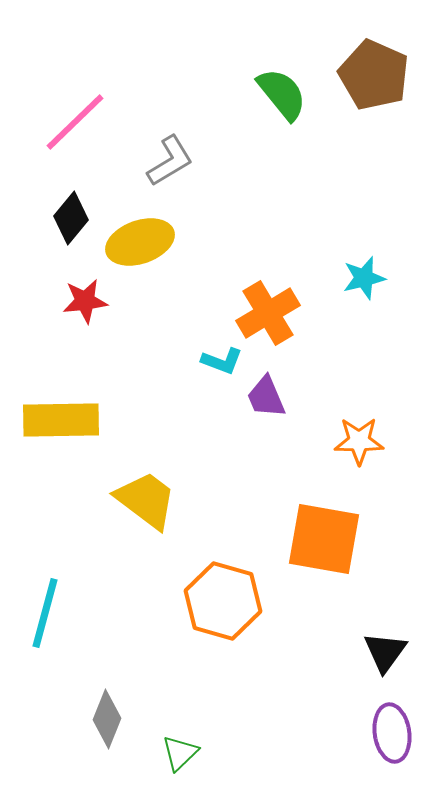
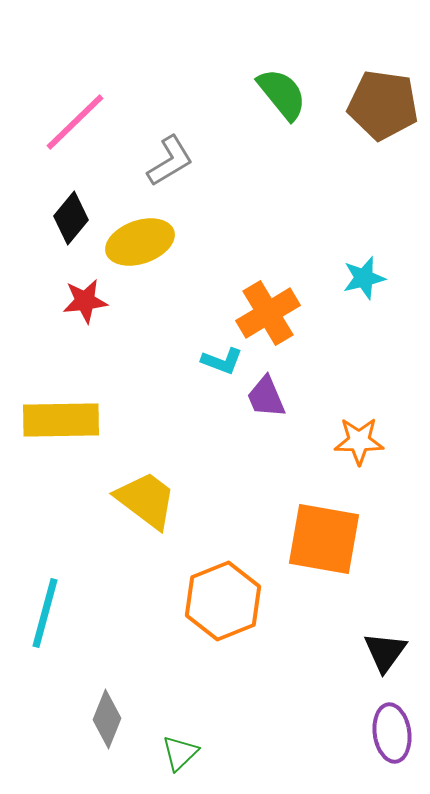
brown pentagon: moved 9 px right, 30 px down; rotated 16 degrees counterclockwise
orange hexagon: rotated 22 degrees clockwise
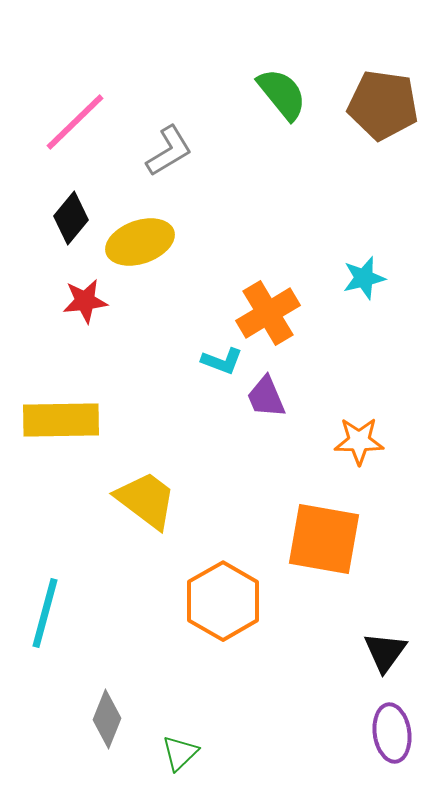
gray L-shape: moved 1 px left, 10 px up
orange hexagon: rotated 8 degrees counterclockwise
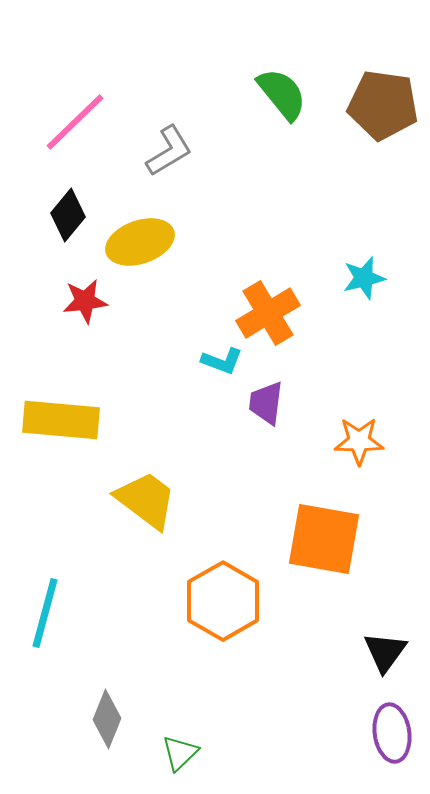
black diamond: moved 3 px left, 3 px up
purple trapezoid: moved 6 px down; rotated 30 degrees clockwise
yellow rectangle: rotated 6 degrees clockwise
